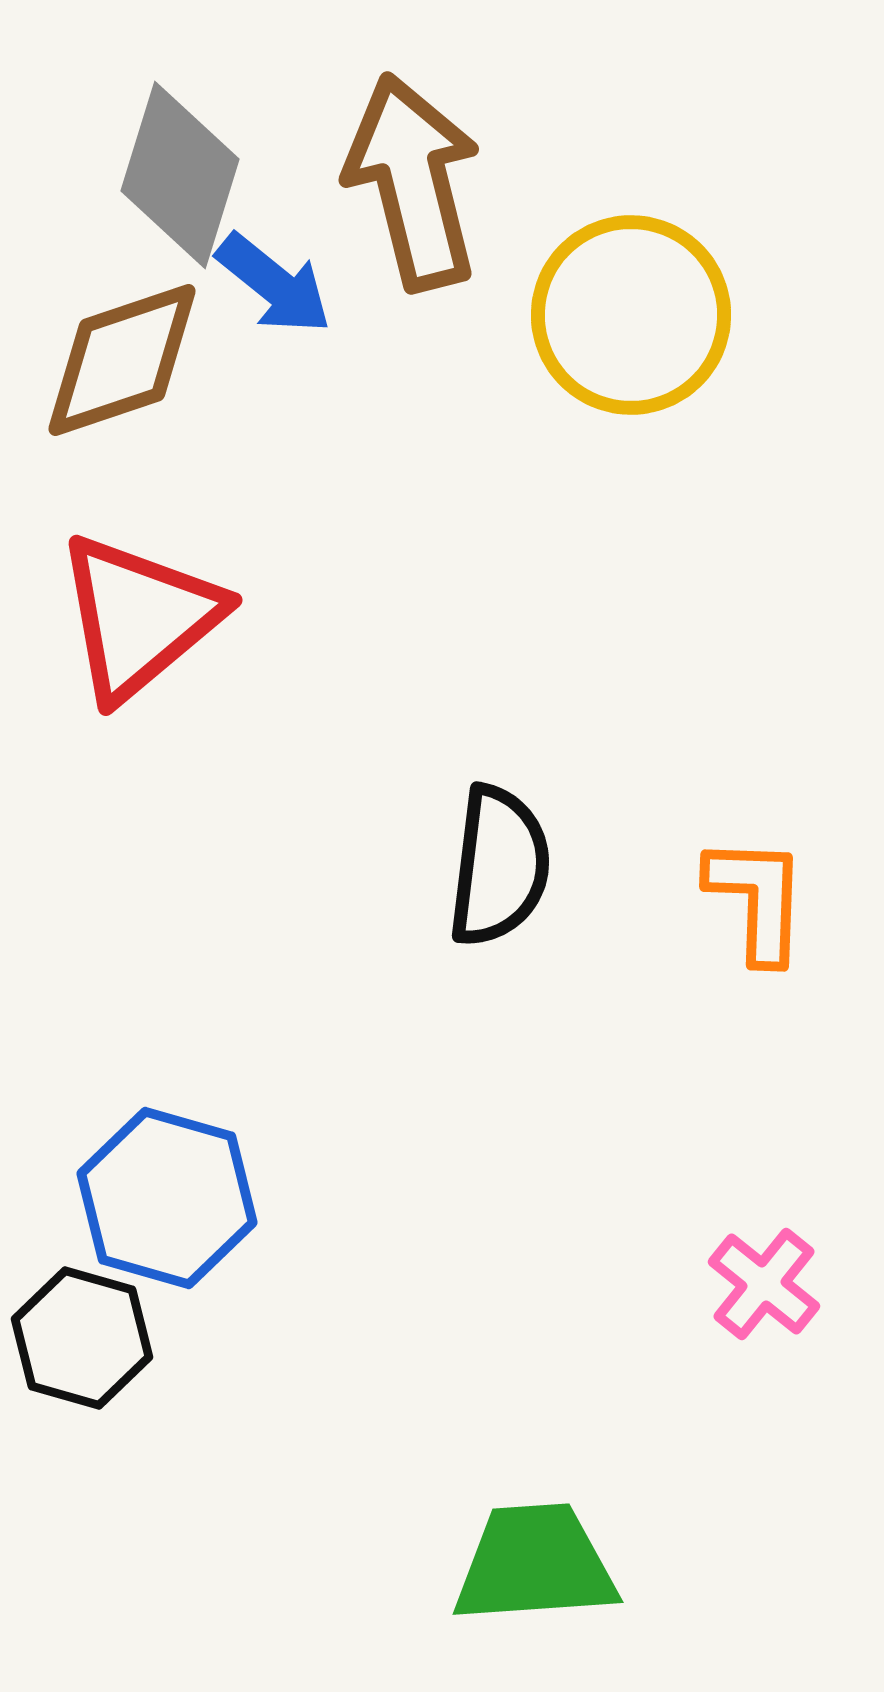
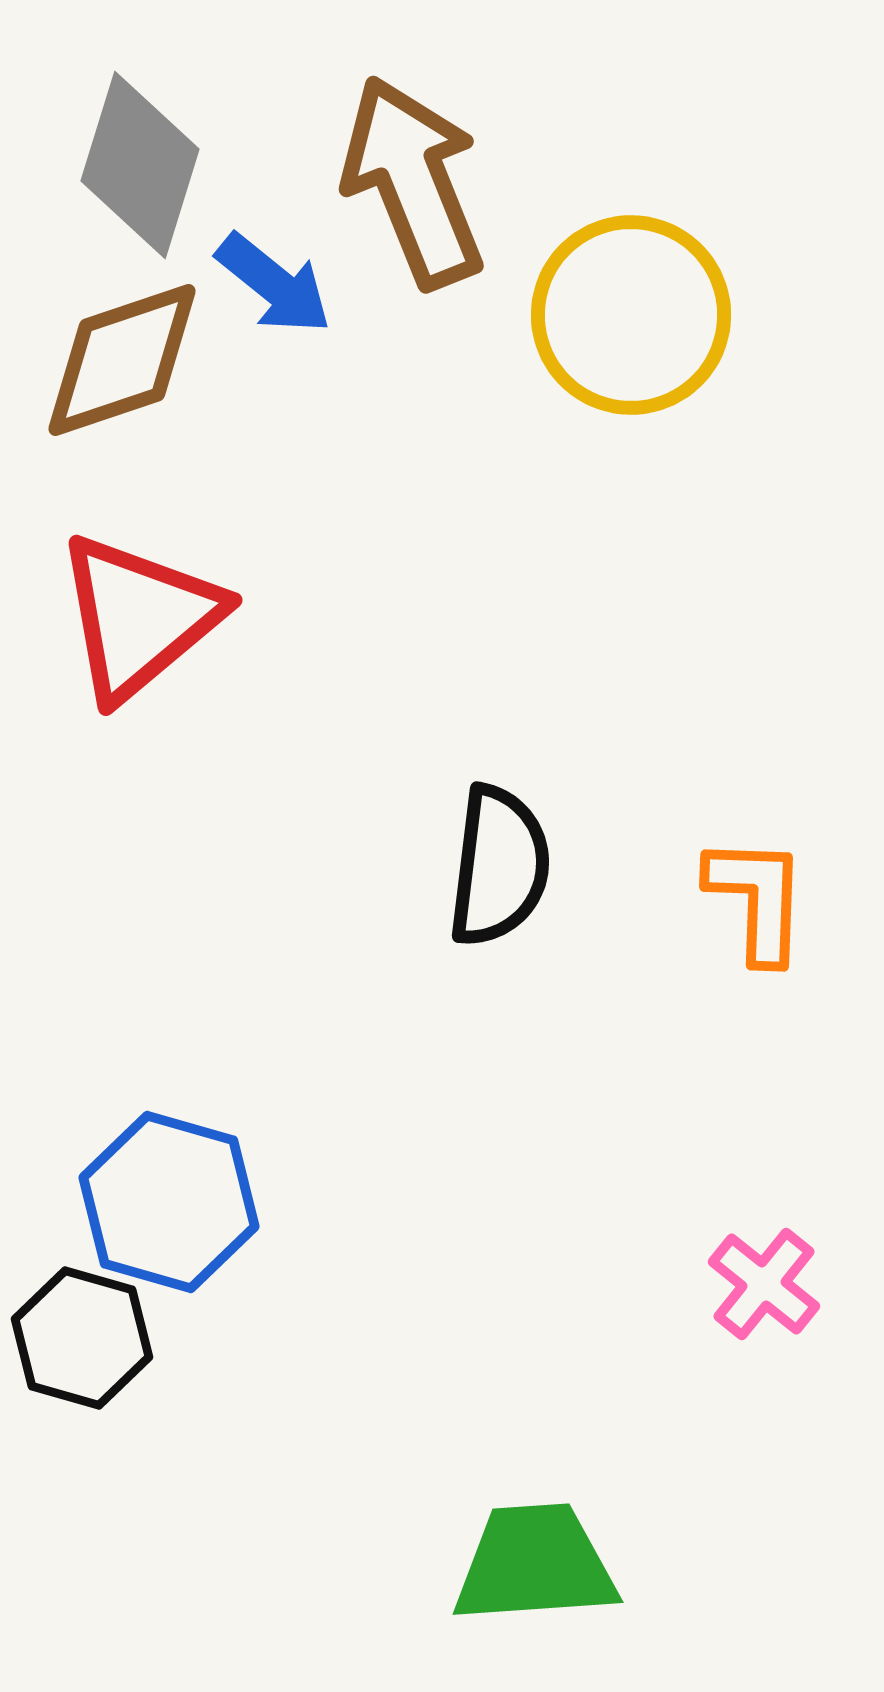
gray diamond: moved 40 px left, 10 px up
brown arrow: rotated 8 degrees counterclockwise
blue hexagon: moved 2 px right, 4 px down
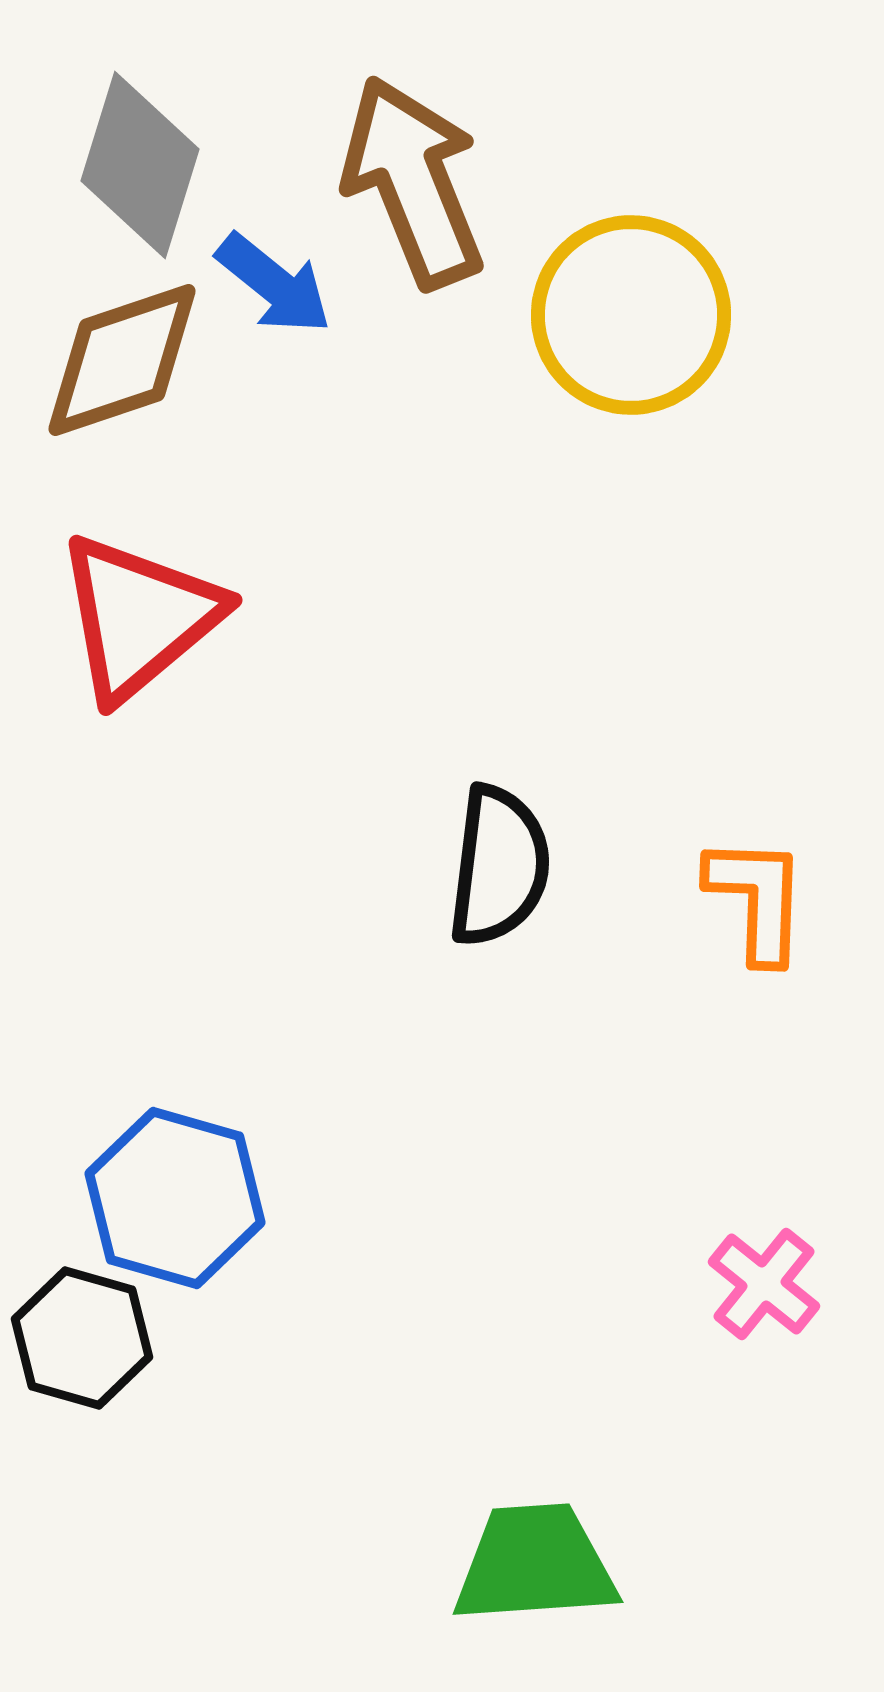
blue hexagon: moved 6 px right, 4 px up
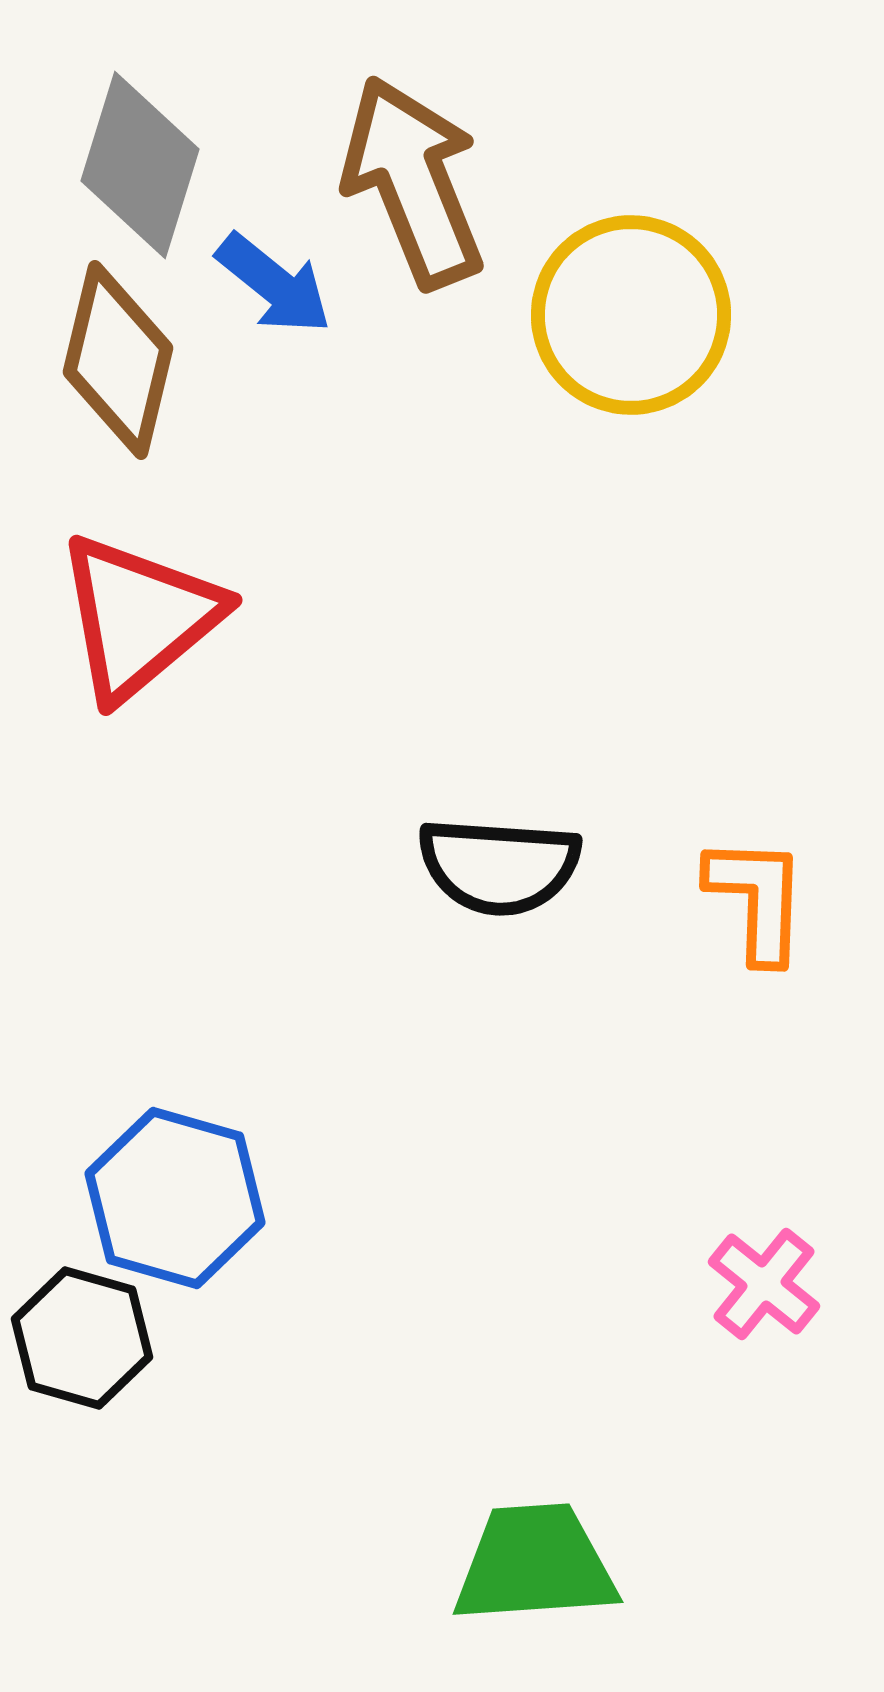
brown diamond: moved 4 px left; rotated 58 degrees counterclockwise
black semicircle: rotated 87 degrees clockwise
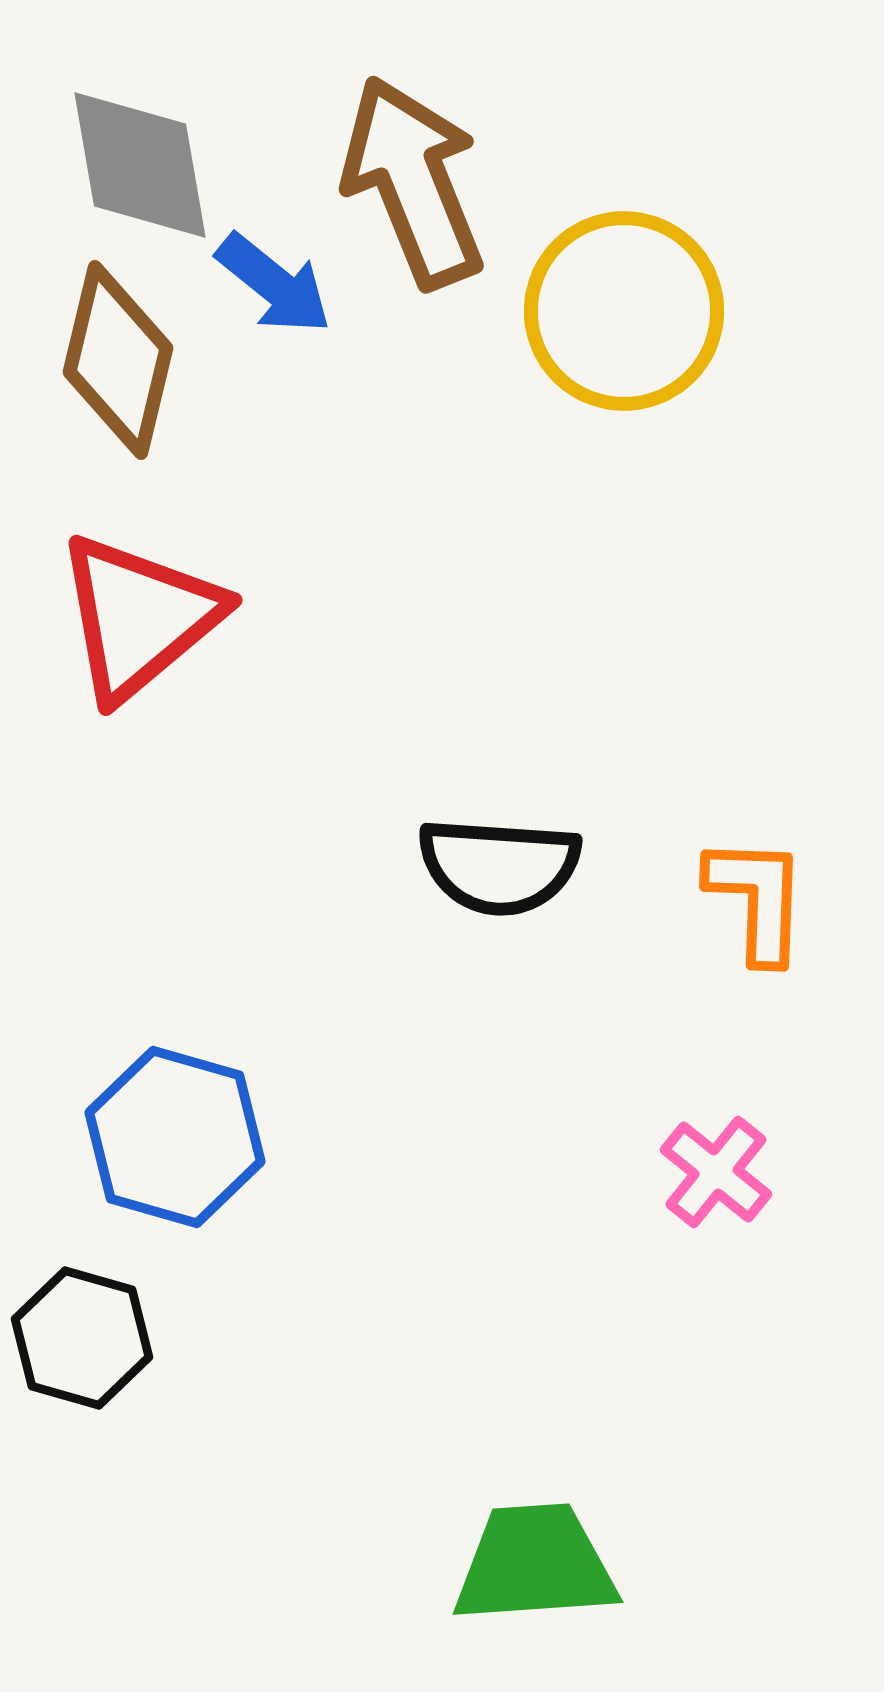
gray diamond: rotated 27 degrees counterclockwise
yellow circle: moved 7 px left, 4 px up
blue hexagon: moved 61 px up
pink cross: moved 48 px left, 112 px up
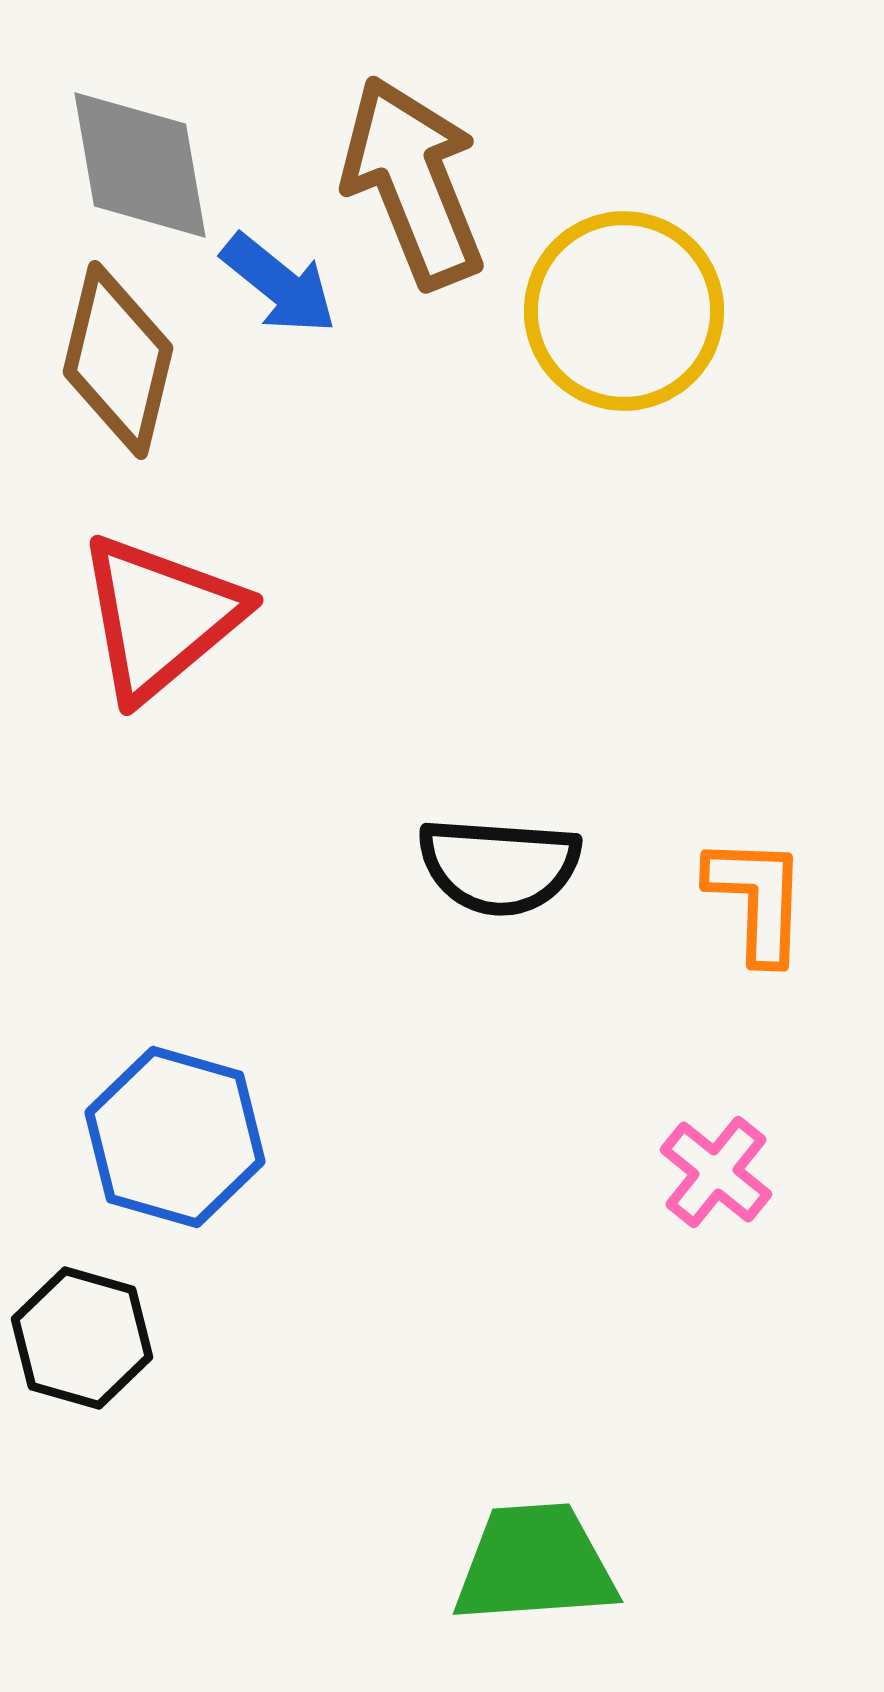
blue arrow: moved 5 px right
red triangle: moved 21 px right
